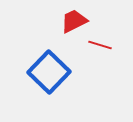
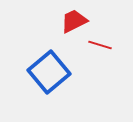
blue square: rotated 6 degrees clockwise
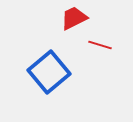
red trapezoid: moved 3 px up
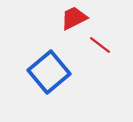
red line: rotated 20 degrees clockwise
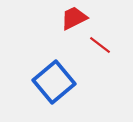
blue square: moved 5 px right, 10 px down
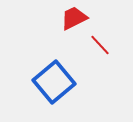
red line: rotated 10 degrees clockwise
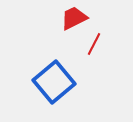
red line: moved 6 px left, 1 px up; rotated 70 degrees clockwise
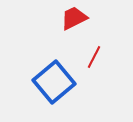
red line: moved 13 px down
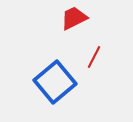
blue square: moved 1 px right
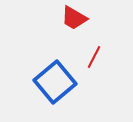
red trapezoid: rotated 124 degrees counterclockwise
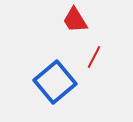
red trapezoid: moved 1 px right, 2 px down; rotated 28 degrees clockwise
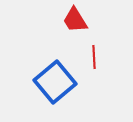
red line: rotated 30 degrees counterclockwise
